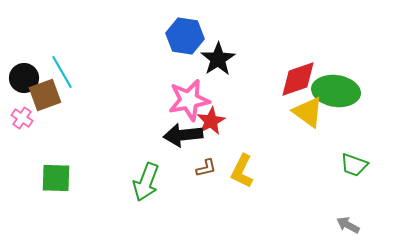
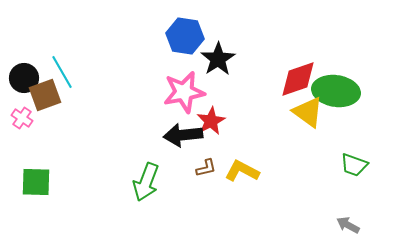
pink star: moved 5 px left, 8 px up
yellow L-shape: rotated 92 degrees clockwise
green square: moved 20 px left, 4 px down
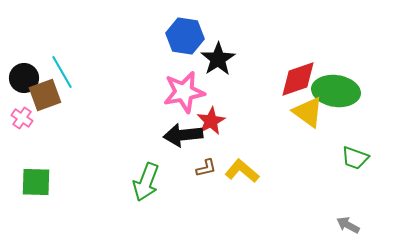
green trapezoid: moved 1 px right, 7 px up
yellow L-shape: rotated 12 degrees clockwise
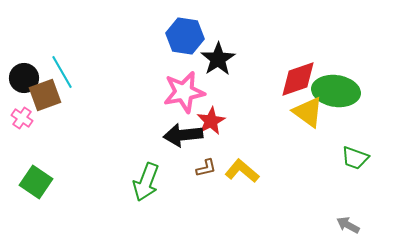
green square: rotated 32 degrees clockwise
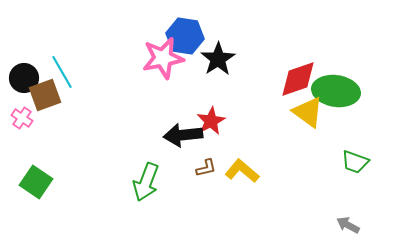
pink star: moved 21 px left, 34 px up
green trapezoid: moved 4 px down
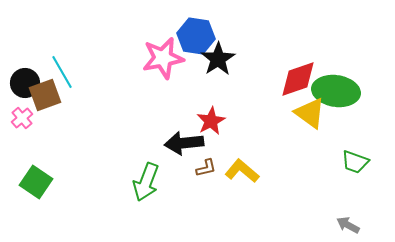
blue hexagon: moved 11 px right
black circle: moved 1 px right, 5 px down
yellow triangle: moved 2 px right, 1 px down
pink cross: rotated 15 degrees clockwise
black arrow: moved 1 px right, 8 px down
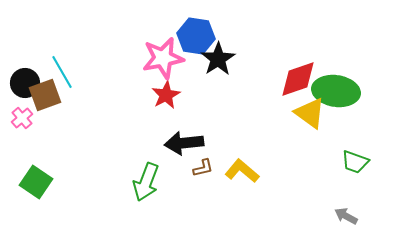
red star: moved 45 px left, 26 px up
brown L-shape: moved 3 px left
gray arrow: moved 2 px left, 9 px up
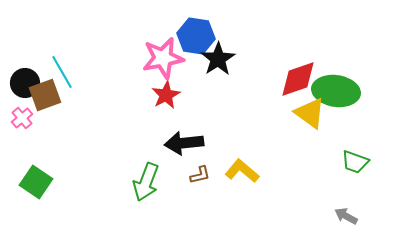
brown L-shape: moved 3 px left, 7 px down
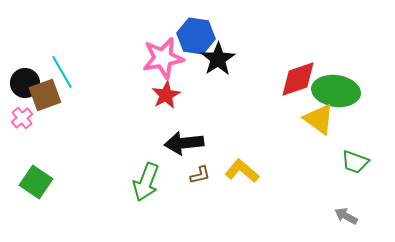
yellow triangle: moved 9 px right, 6 px down
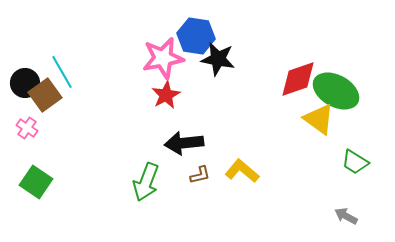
black star: rotated 28 degrees counterclockwise
green ellipse: rotated 21 degrees clockwise
brown square: rotated 16 degrees counterclockwise
pink cross: moved 5 px right, 10 px down; rotated 15 degrees counterclockwise
green trapezoid: rotated 12 degrees clockwise
